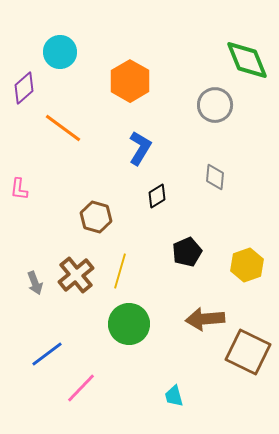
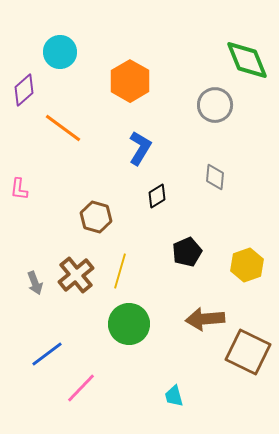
purple diamond: moved 2 px down
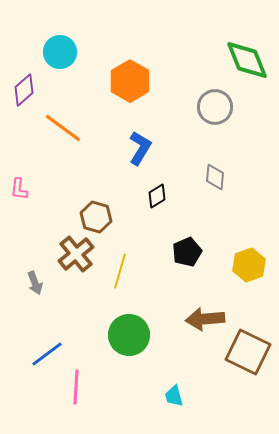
gray circle: moved 2 px down
yellow hexagon: moved 2 px right
brown cross: moved 21 px up
green circle: moved 11 px down
pink line: moved 5 px left, 1 px up; rotated 40 degrees counterclockwise
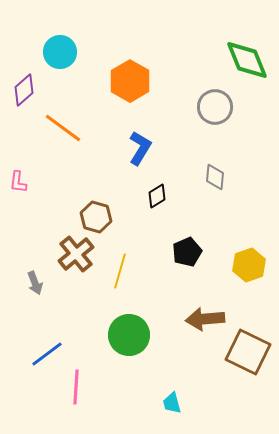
pink L-shape: moved 1 px left, 7 px up
cyan trapezoid: moved 2 px left, 7 px down
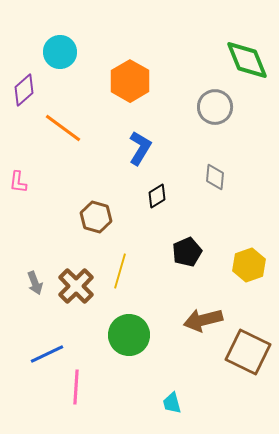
brown cross: moved 32 px down; rotated 6 degrees counterclockwise
brown arrow: moved 2 px left, 1 px down; rotated 9 degrees counterclockwise
blue line: rotated 12 degrees clockwise
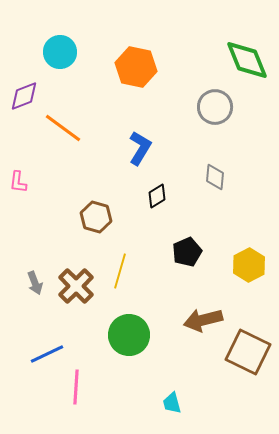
orange hexagon: moved 6 px right, 14 px up; rotated 18 degrees counterclockwise
purple diamond: moved 6 px down; rotated 20 degrees clockwise
yellow hexagon: rotated 8 degrees counterclockwise
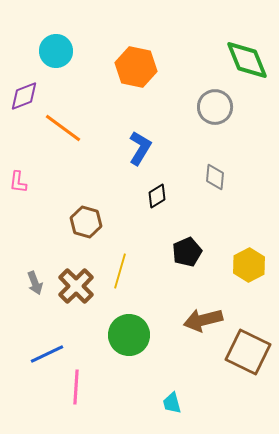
cyan circle: moved 4 px left, 1 px up
brown hexagon: moved 10 px left, 5 px down
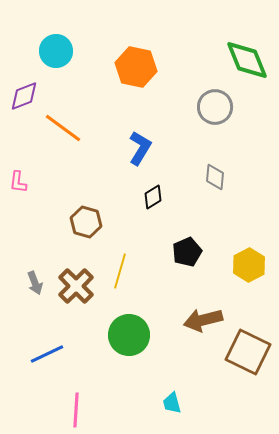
black diamond: moved 4 px left, 1 px down
pink line: moved 23 px down
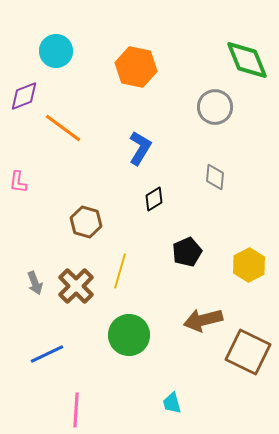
black diamond: moved 1 px right, 2 px down
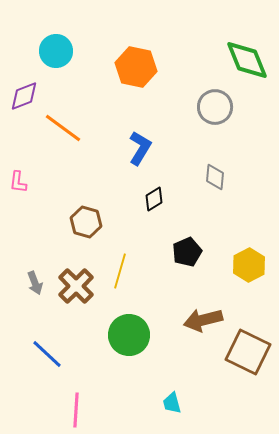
blue line: rotated 68 degrees clockwise
